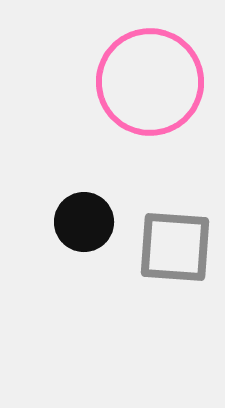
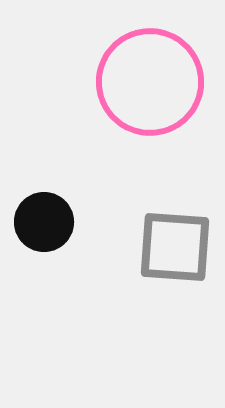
black circle: moved 40 px left
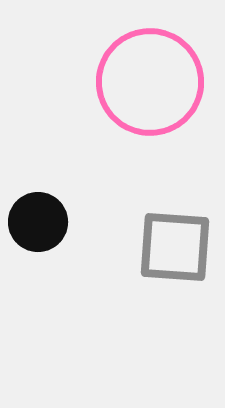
black circle: moved 6 px left
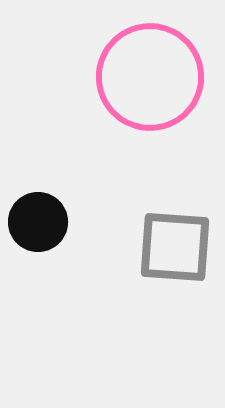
pink circle: moved 5 px up
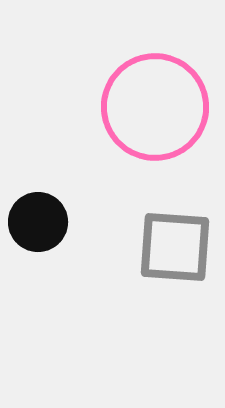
pink circle: moved 5 px right, 30 px down
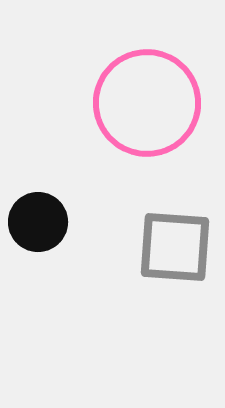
pink circle: moved 8 px left, 4 px up
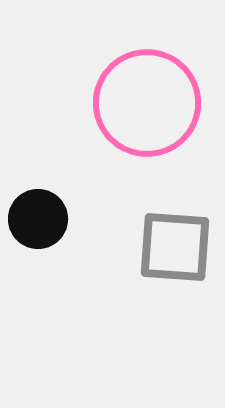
black circle: moved 3 px up
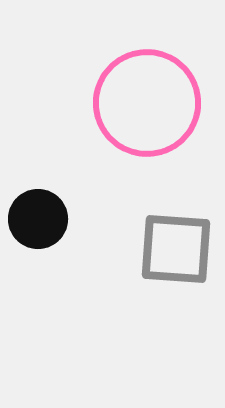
gray square: moved 1 px right, 2 px down
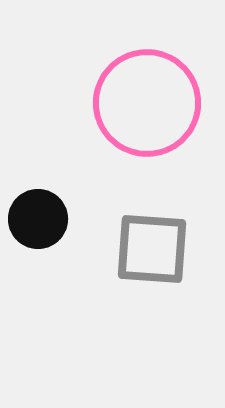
gray square: moved 24 px left
